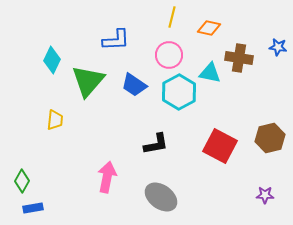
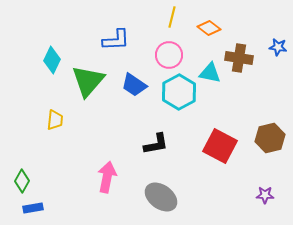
orange diamond: rotated 25 degrees clockwise
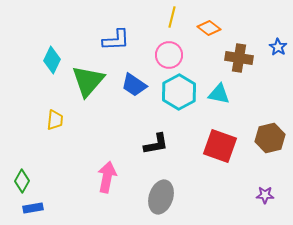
blue star: rotated 24 degrees clockwise
cyan triangle: moved 9 px right, 21 px down
red square: rotated 8 degrees counterclockwise
gray ellipse: rotated 72 degrees clockwise
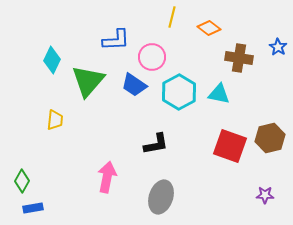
pink circle: moved 17 px left, 2 px down
red square: moved 10 px right
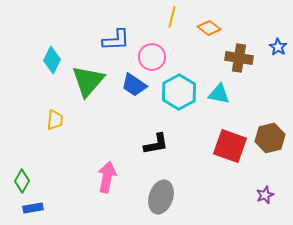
purple star: rotated 24 degrees counterclockwise
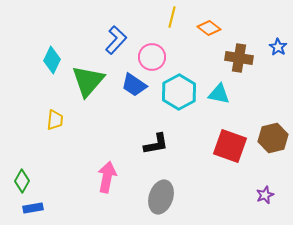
blue L-shape: rotated 44 degrees counterclockwise
brown hexagon: moved 3 px right
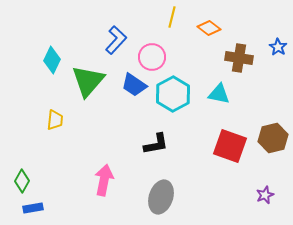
cyan hexagon: moved 6 px left, 2 px down
pink arrow: moved 3 px left, 3 px down
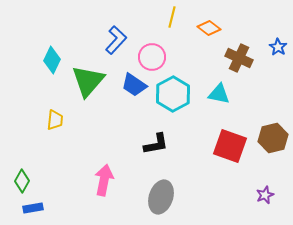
brown cross: rotated 16 degrees clockwise
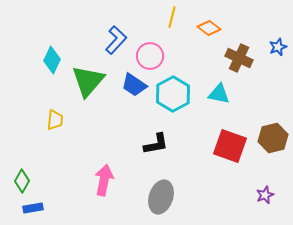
blue star: rotated 18 degrees clockwise
pink circle: moved 2 px left, 1 px up
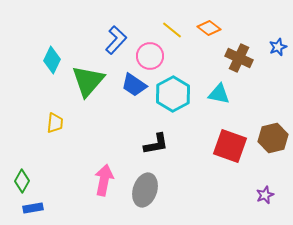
yellow line: moved 13 px down; rotated 65 degrees counterclockwise
yellow trapezoid: moved 3 px down
gray ellipse: moved 16 px left, 7 px up
